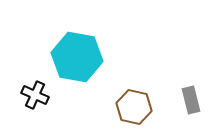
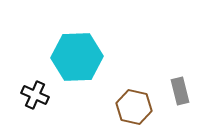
cyan hexagon: rotated 12 degrees counterclockwise
gray rectangle: moved 11 px left, 9 px up
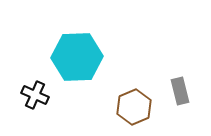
brown hexagon: rotated 24 degrees clockwise
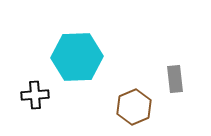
gray rectangle: moved 5 px left, 12 px up; rotated 8 degrees clockwise
black cross: rotated 28 degrees counterclockwise
